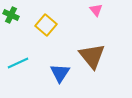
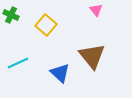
blue triangle: rotated 20 degrees counterclockwise
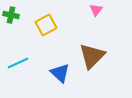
pink triangle: rotated 16 degrees clockwise
green cross: rotated 14 degrees counterclockwise
yellow square: rotated 20 degrees clockwise
brown triangle: rotated 24 degrees clockwise
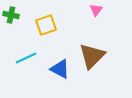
yellow square: rotated 10 degrees clockwise
cyan line: moved 8 px right, 5 px up
blue triangle: moved 4 px up; rotated 15 degrees counterclockwise
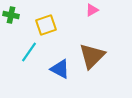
pink triangle: moved 4 px left; rotated 24 degrees clockwise
cyan line: moved 3 px right, 6 px up; rotated 30 degrees counterclockwise
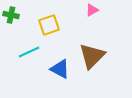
yellow square: moved 3 px right
cyan line: rotated 30 degrees clockwise
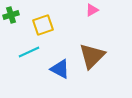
green cross: rotated 28 degrees counterclockwise
yellow square: moved 6 px left
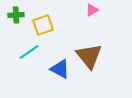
green cross: moved 5 px right; rotated 14 degrees clockwise
cyan line: rotated 10 degrees counterclockwise
brown triangle: moved 3 px left; rotated 24 degrees counterclockwise
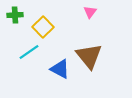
pink triangle: moved 2 px left, 2 px down; rotated 24 degrees counterclockwise
green cross: moved 1 px left
yellow square: moved 2 px down; rotated 25 degrees counterclockwise
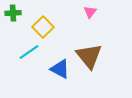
green cross: moved 2 px left, 2 px up
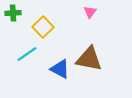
cyan line: moved 2 px left, 2 px down
brown triangle: moved 3 px down; rotated 40 degrees counterclockwise
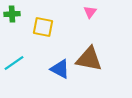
green cross: moved 1 px left, 1 px down
yellow square: rotated 35 degrees counterclockwise
cyan line: moved 13 px left, 9 px down
